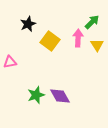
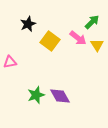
pink arrow: rotated 126 degrees clockwise
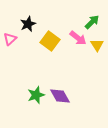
pink triangle: moved 23 px up; rotated 32 degrees counterclockwise
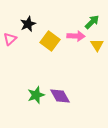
pink arrow: moved 2 px left, 2 px up; rotated 36 degrees counterclockwise
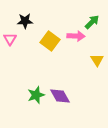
black star: moved 3 px left, 3 px up; rotated 21 degrees clockwise
pink triangle: rotated 16 degrees counterclockwise
yellow triangle: moved 15 px down
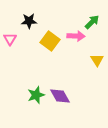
black star: moved 4 px right
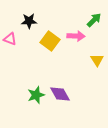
green arrow: moved 2 px right, 2 px up
pink triangle: rotated 40 degrees counterclockwise
purple diamond: moved 2 px up
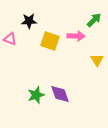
yellow square: rotated 18 degrees counterclockwise
purple diamond: rotated 10 degrees clockwise
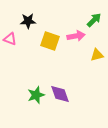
black star: moved 1 px left
pink arrow: rotated 12 degrees counterclockwise
yellow triangle: moved 5 px up; rotated 48 degrees clockwise
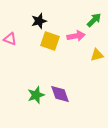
black star: moved 11 px right; rotated 14 degrees counterclockwise
